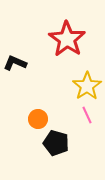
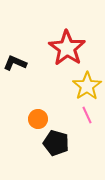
red star: moved 9 px down
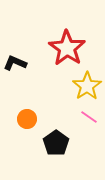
pink line: moved 2 px right, 2 px down; rotated 30 degrees counterclockwise
orange circle: moved 11 px left
black pentagon: rotated 20 degrees clockwise
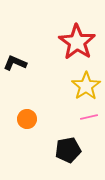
red star: moved 10 px right, 6 px up
yellow star: moved 1 px left
pink line: rotated 48 degrees counterclockwise
black pentagon: moved 12 px right, 7 px down; rotated 25 degrees clockwise
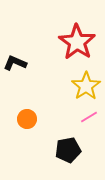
pink line: rotated 18 degrees counterclockwise
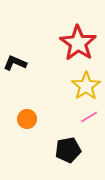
red star: moved 1 px right, 1 px down
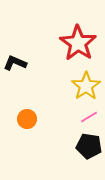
black pentagon: moved 21 px right, 4 px up; rotated 20 degrees clockwise
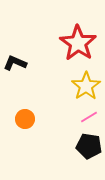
orange circle: moved 2 px left
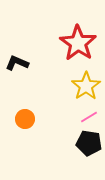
black L-shape: moved 2 px right
black pentagon: moved 3 px up
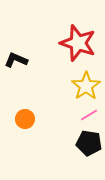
red star: rotated 15 degrees counterclockwise
black L-shape: moved 1 px left, 3 px up
pink line: moved 2 px up
